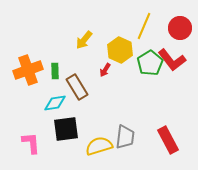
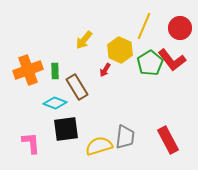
cyan diamond: rotated 30 degrees clockwise
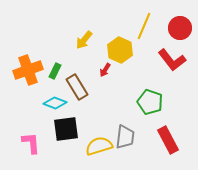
green pentagon: moved 39 px down; rotated 20 degrees counterclockwise
green rectangle: rotated 28 degrees clockwise
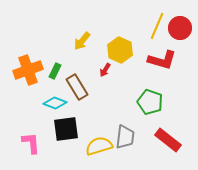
yellow line: moved 13 px right
yellow arrow: moved 2 px left, 1 px down
red L-shape: moved 10 px left; rotated 36 degrees counterclockwise
red rectangle: rotated 24 degrees counterclockwise
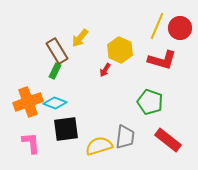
yellow arrow: moved 2 px left, 3 px up
orange cross: moved 32 px down
brown rectangle: moved 20 px left, 36 px up
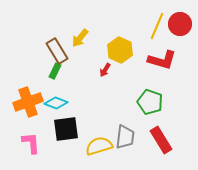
red circle: moved 4 px up
cyan diamond: moved 1 px right
red rectangle: moved 7 px left; rotated 20 degrees clockwise
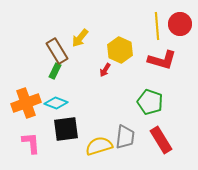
yellow line: rotated 28 degrees counterclockwise
orange cross: moved 2 px left, 1 px down
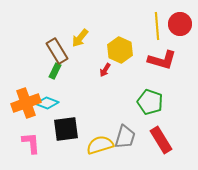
cyan diamond: moved 9 px left
gray trapezoid: rotated 10 degrees clockwise
yellow semicircle: moved 1 px right, 1 px up
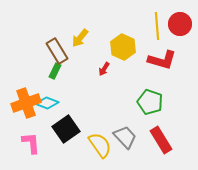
yellow hexagon: moved 3 px right, 3 px up
red arrow: moved 1 px left, 1 px up
black square: rotated 28 degrees counterclockwise
gray trapezoid: rotated 60 degrees counterclockwise
yellow semicircle: rotated 72 degrees clockwise
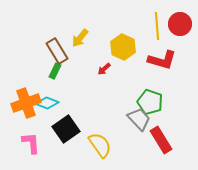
red arrow: rotated 16 degrees clockwise
gray trapezoid: moved 14 px right, 18 px up
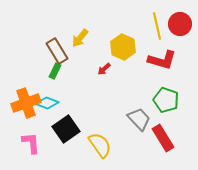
yellow line: rotated 8 degrees counterclockwise
green pentagon: moved 16 px right, 2 px up
red rectangle: moved 2 px right, 2 px up
